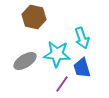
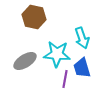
purple line: moved 3 px right, 5 px up; rotated 24 degrees counterclockwise
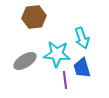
brown hexagon: rotated 20 degrees counterclockwise
purple line: moved 1 px down; rotated 18 degrees counterclockwise
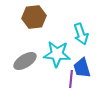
cyan arrow: moved 1 px left, 4 px up
purple line: moved 6 px right, 1 px up; rotated 12 degrees clockwise
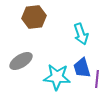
cyan star: moved 23 px down
gray ellipse: moved 4 px left
purple line: moved 26 px right
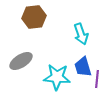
blue trapezoid: moved 1 px right, 1 px up
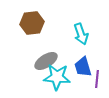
brown hexagon: moved 2 px left, 6 px down
gray ellipse: moved 25 px right
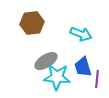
cyan arrow: rotated 50 degrees counterclockwise
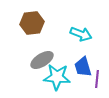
gray ellipse: moved 4 px left, 1 px up
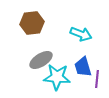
gray ellipse: moved 1 px left
